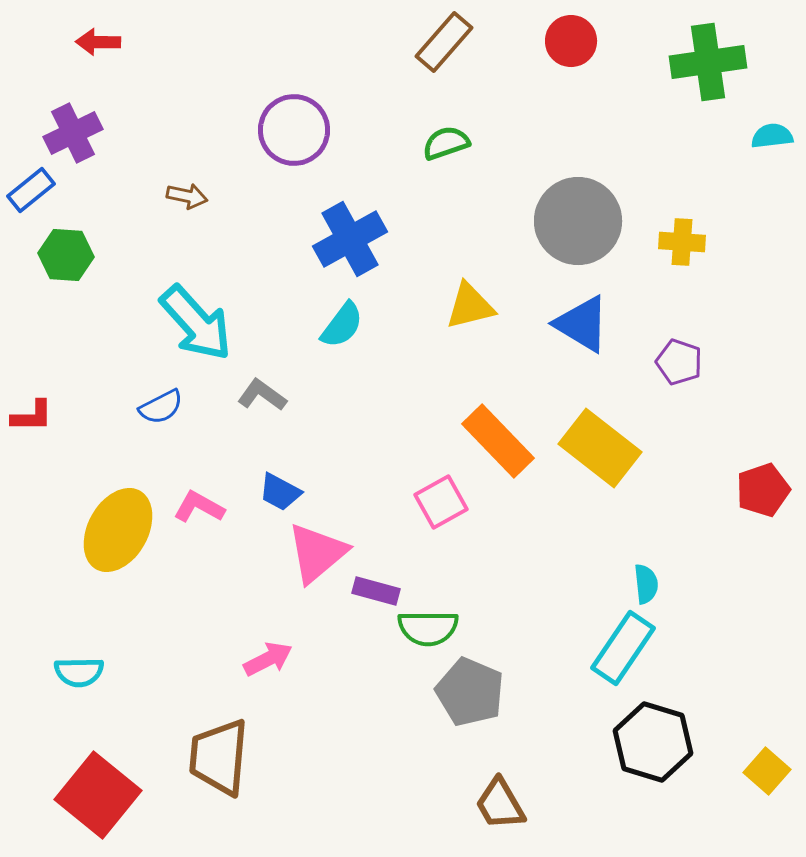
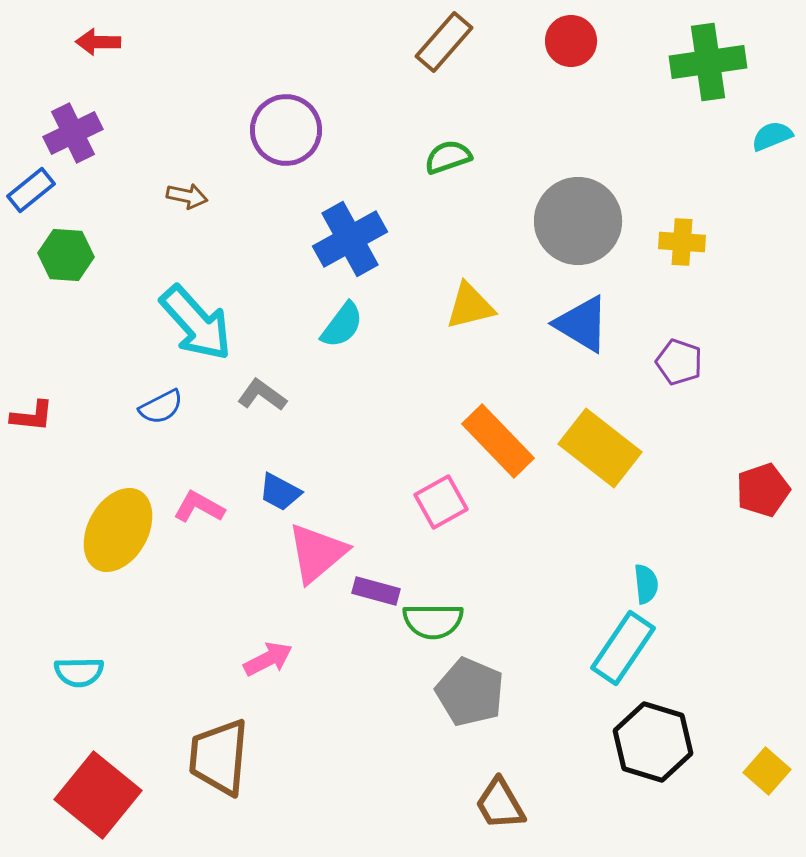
purple circle at (294, 130): moved 8 px left
cyan semicircle at (772, 136): rotated 15 degrees counterclockwise
green semicircle at (446, 143): moved 2 px right, 14 px down
red L-shape at (32, 416): rotated 6 degrees clockwise
green semicircle at (428, 628): moved 5 px right, 7 px up
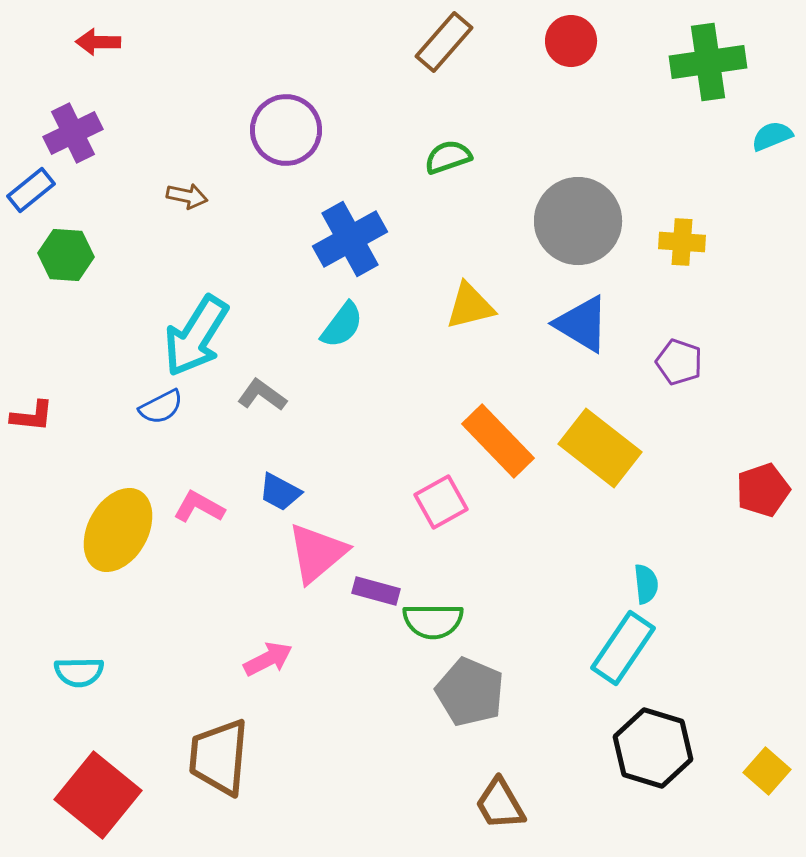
cyan arrow at (196, 323): moved 13 px down; rotated 74 degrees clockwise
black hexagon at (653, 742): moved 6 px down
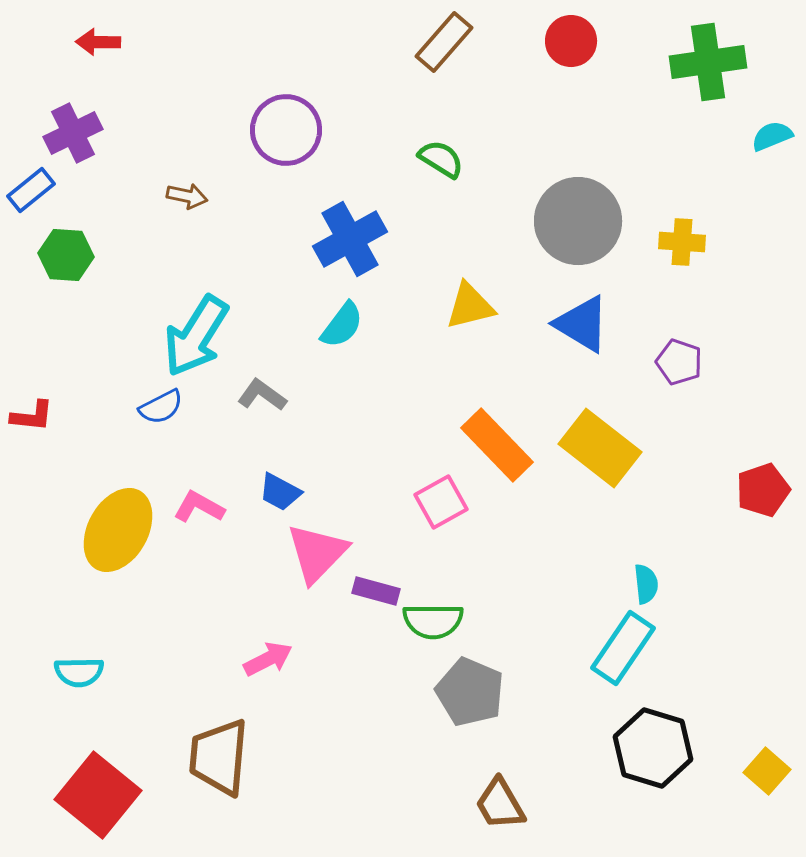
green semicircle at (448, 157): moved 7 px left, 2 px down; rotated 51 degrees clockwise
orange rectangle at (498, 441): moved 1 px left, 4 px down
pink triangle at (317, 553): rotated 6 degrees counterclockwise
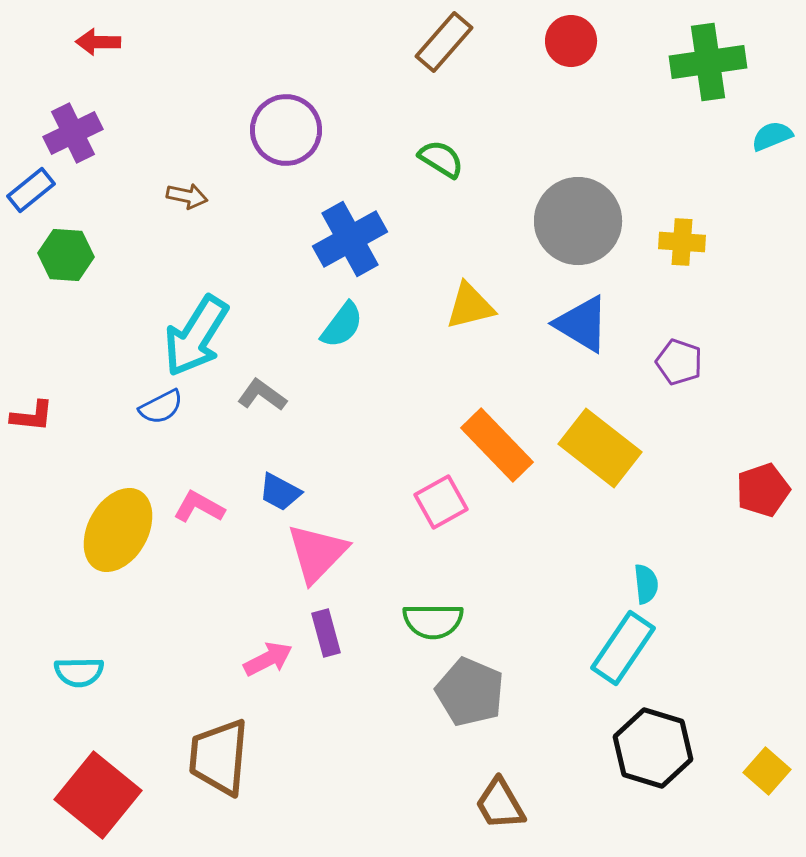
purple rectangle at (376, 591): moved 50 px left, 42 px down; rotated 60 degrees clockwise
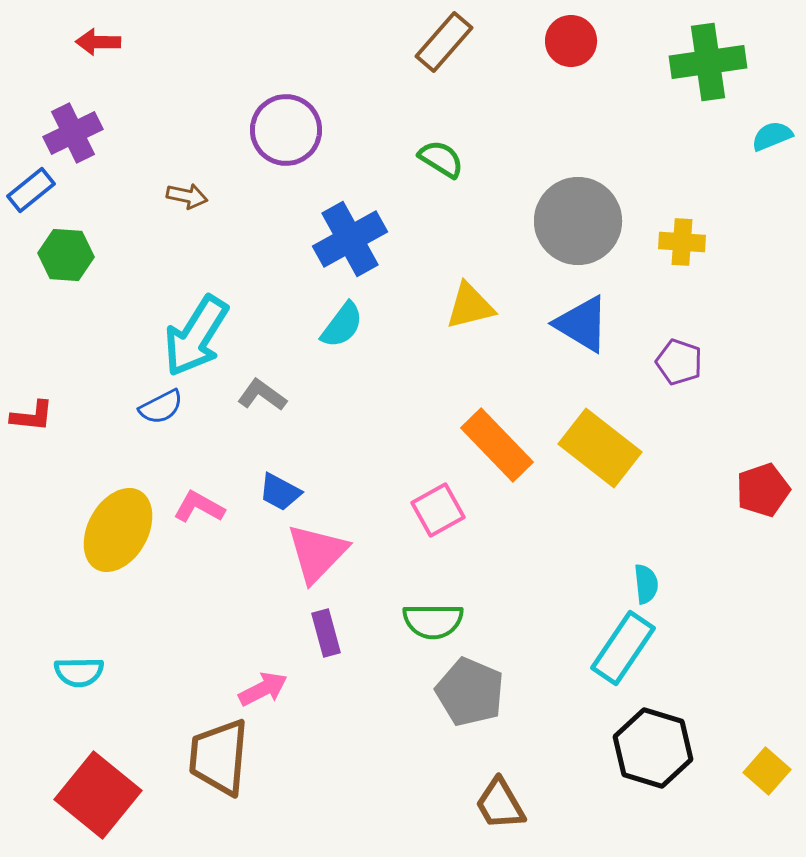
pink square at (441, 502): moved 3 px left, 8 px down
pink arrow at (268, 659): moved 5 px left, 30 px down
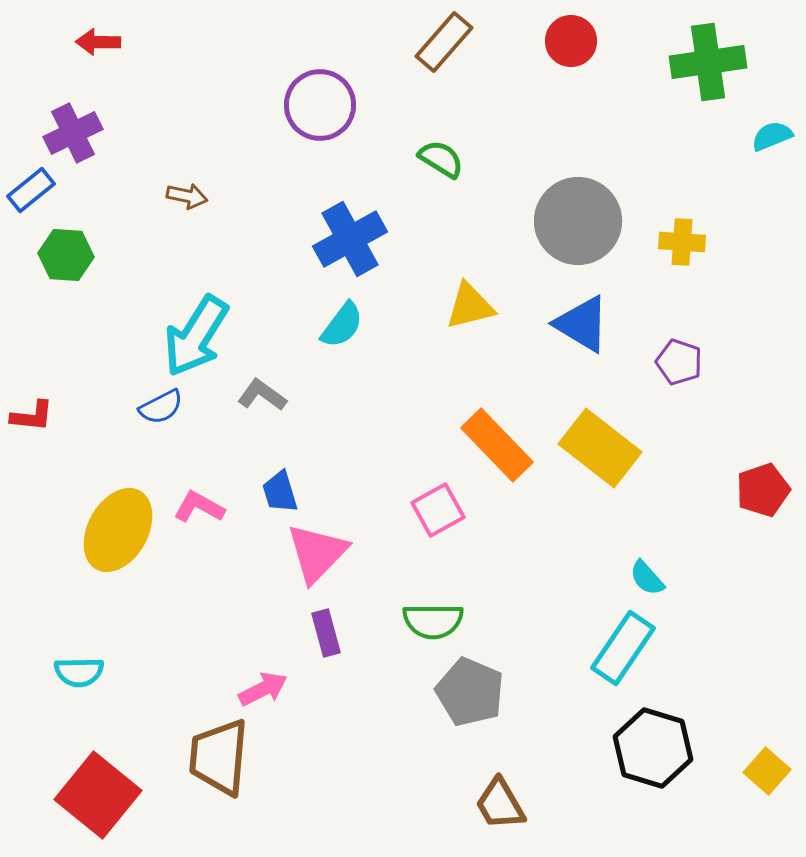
purple circle at (286, 130): moved 34 px right, 25 px up
blue trapezoid at (280, 492): rotated 45 degrees clockwise
cyan semicircle at (646, 584): moved 1 px right, 6 px up; rotated 144 degrees clockwise
